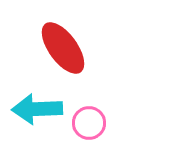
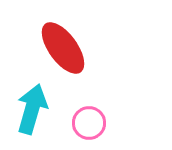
cyan arrow: moved 5 px left; rotated 108 degrees clockwise
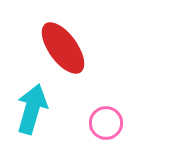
pink circle: moved 17 px right
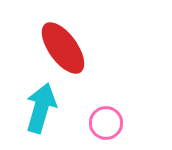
cyan arrow: moved 9 px right, 1 px up
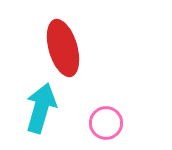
red ellipse: rotated 20 degrees clockwise
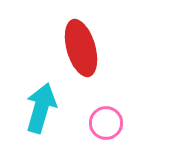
red ellipse: moved 18 px right
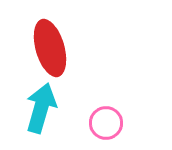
red ellipse: moved 31 px left
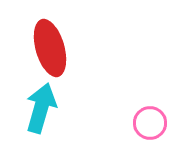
pink circle: moved 44 px right
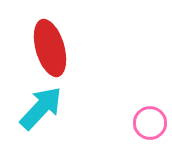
cyan arrow: rotated 27 degrees clockwise
